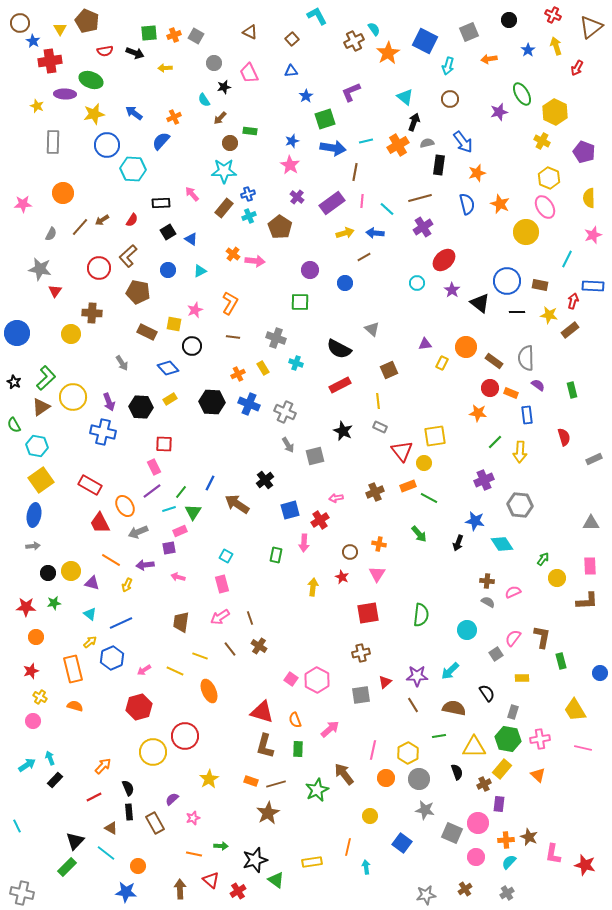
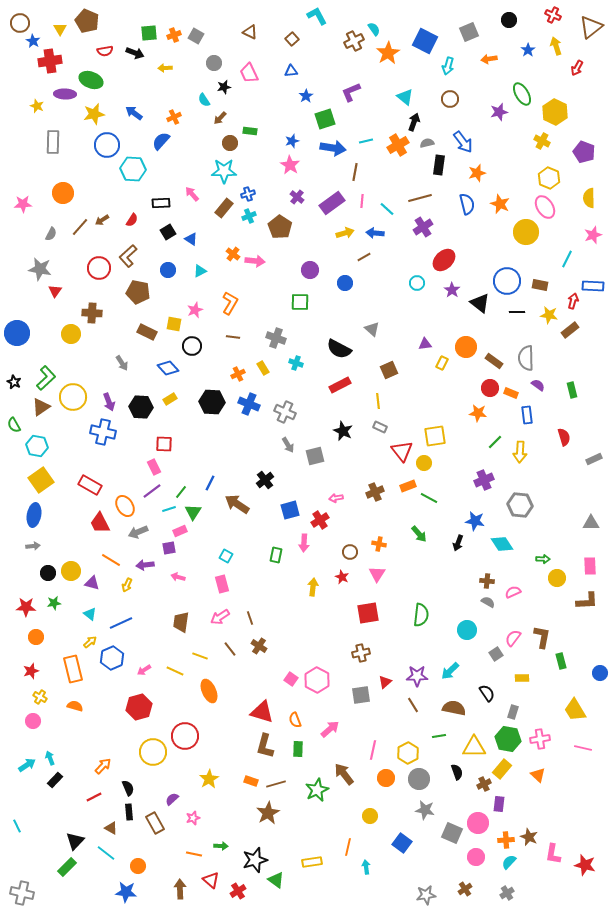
green arrow at (543, 559): rotated 56 degrees clockwise
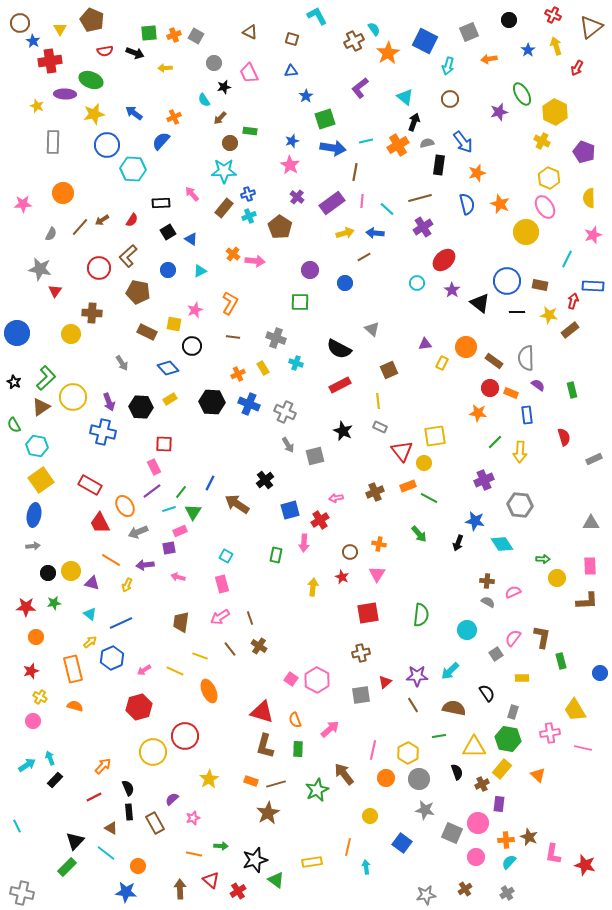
brown pentagon at (87, 21): moved 5 px right, 1 px up
brown square at (292, 39): rotated 32 degrees counterclockwise
purple L-shape at (351, 92): moved 9 px right, 4 px up; rotated 15 degrees counterclockwise
pink cross at (540, 739): moved 10 px right, 6 px up
brown cross at (484, 784): moved 2 px left
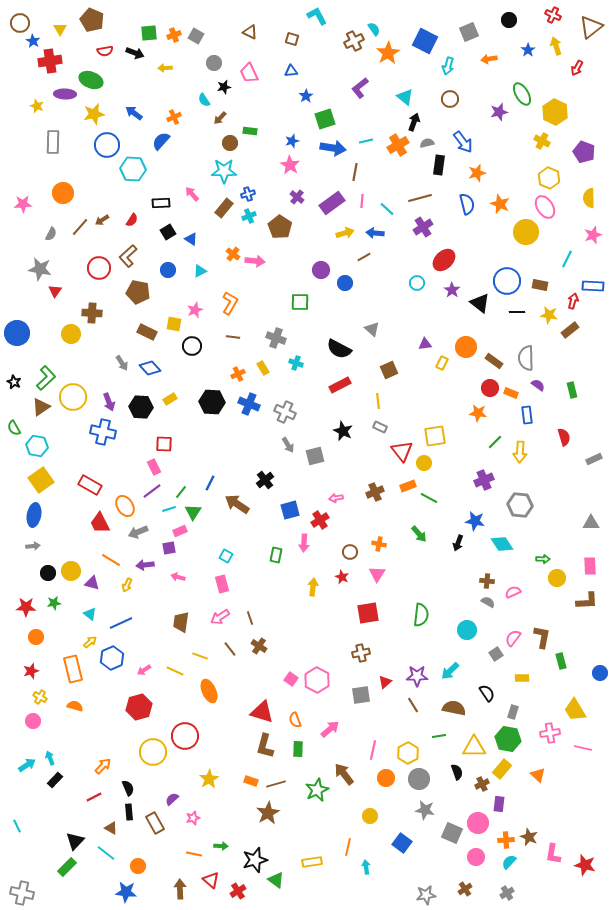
purple circle at (310, 270): moved 11 px right
blue diamond at (168, 368): moved 18 px left
green semicircle at (14, 425): moved 3 px down
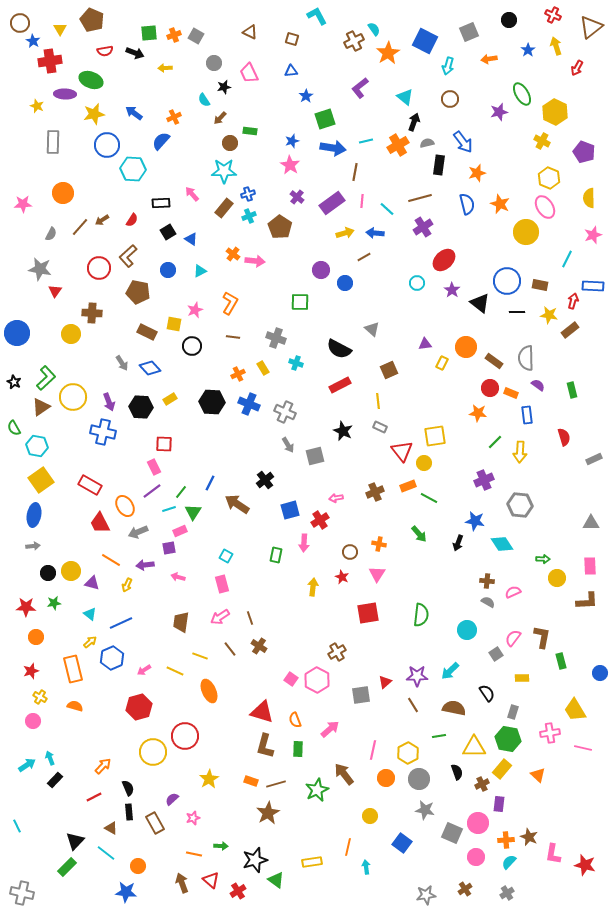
brown cross at (361, 653): moved 24 px left, 1 px up; rotated 18 degrees counterclockwise
brown arrow at (180, 889): moved 2 px right, 6 px up; rotated 18 degrees counterclockwise
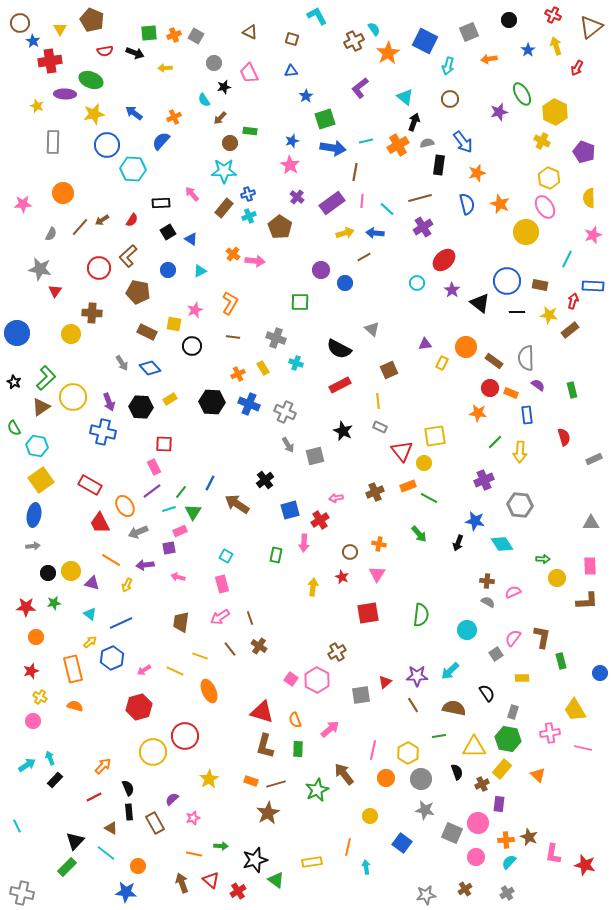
gray circle at (419, 779): moved 2 px right
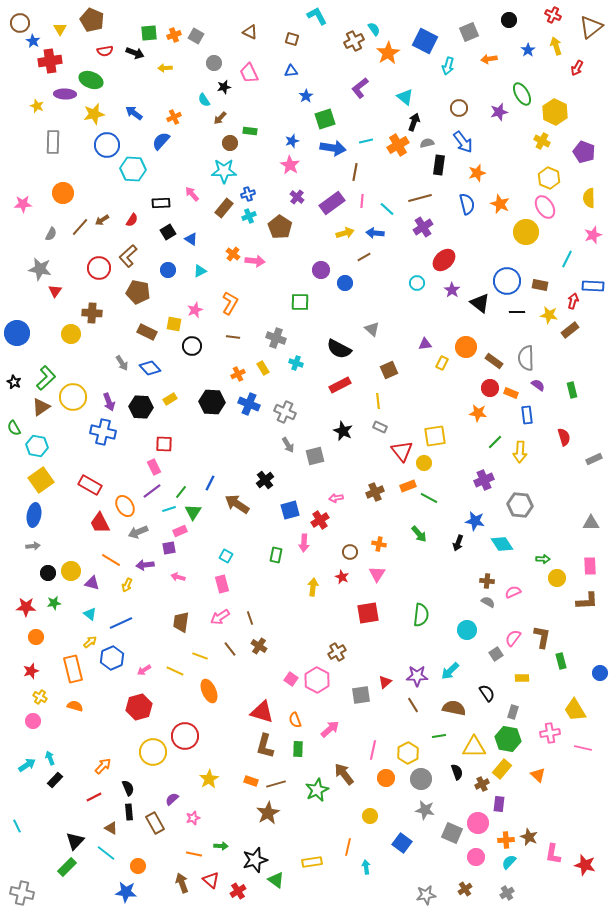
brown circle at (450, 99): moved 9 px right, 9 px down
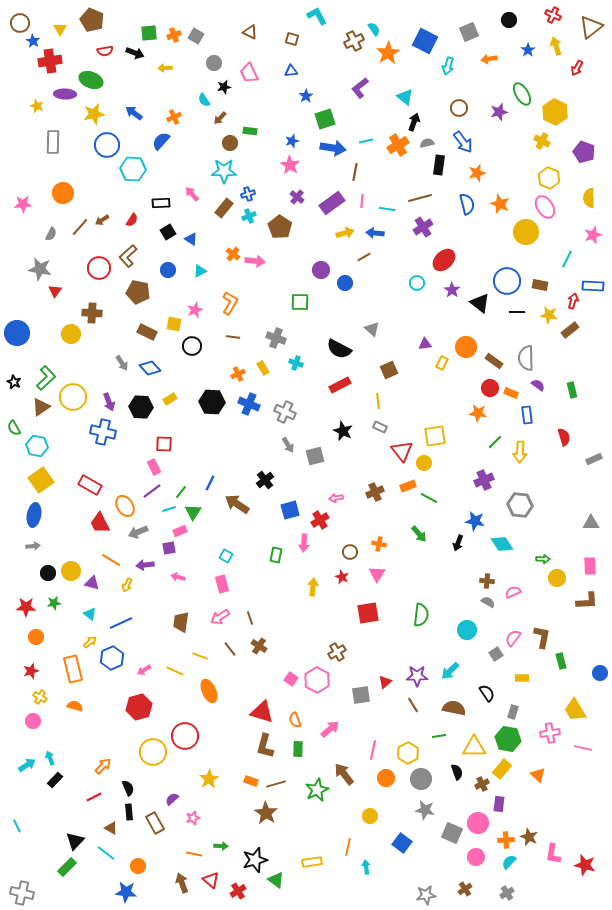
cyan line at (387, 209): rotated 35 degrees counterclockwise
brown star at (268, 813): moved 2 px left; rotated 10 degrees counterclockwise
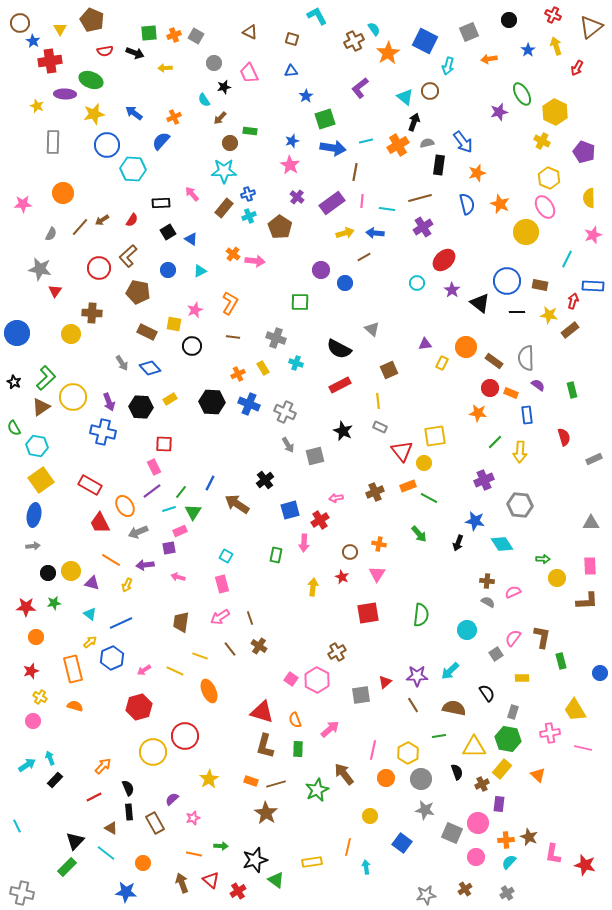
brown circle at (459, 108): moved 29 px left, 17 px up
orange circle at (138, 866): moved 5 px right, 3 px up
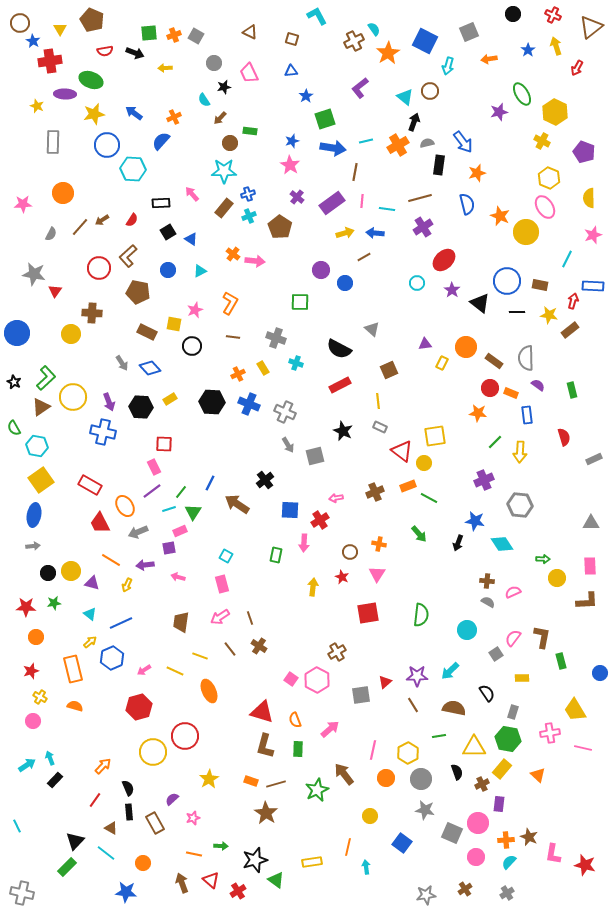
black circle at (509, 20): moved 4 px right, 6 px up
orange star at (500, 204): moved 12 px down
gray star at (40, 269): moved 6 px left, 5 px down
red triangle at (402, 451): rotated 15 degrees counterclockwise
blue square at (290, 510): rotated 18 degrees clockwise
red line at (94, 797): moved 1 px right, 3 px down; rotated 28 degrees counterclockwise
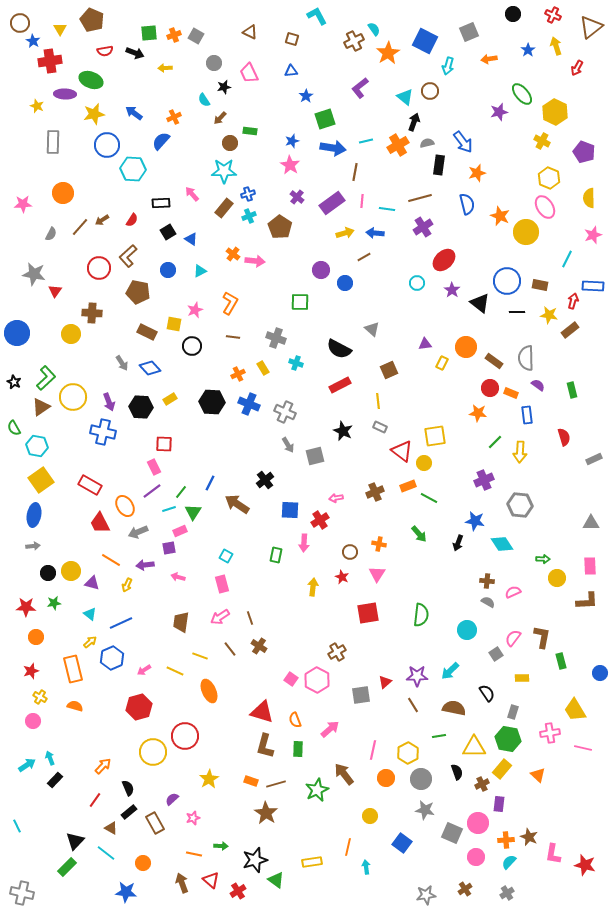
green ellipse at (522, 94): rotated 10 degrees counterclockwise
black rectangle at (129, 812): rotated 56 degrees clockwise
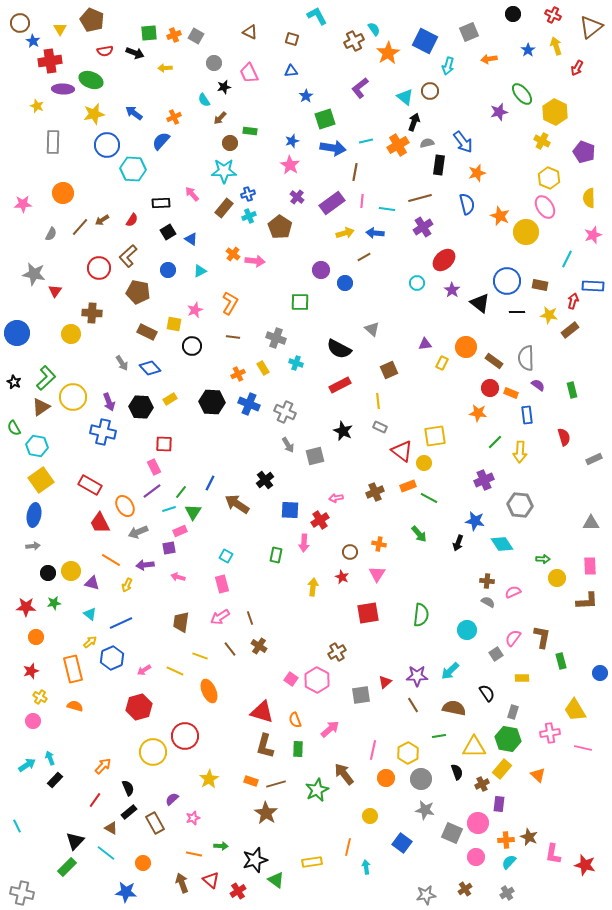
purple ellipse at (65, 94): moved 2 px left, 5 px up
